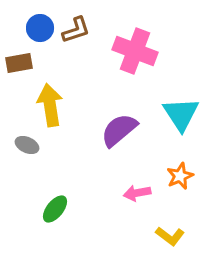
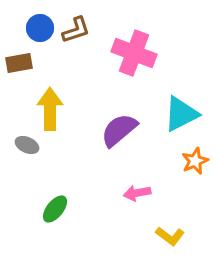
pink cross: moved 1 px left, 2 px down
yellow arrow: moved 4 px down; rotated 9 degrees clockwise
cyan triangle: rotated 36 degrees clockwise
orange star: moved 15 px right, 15 px up
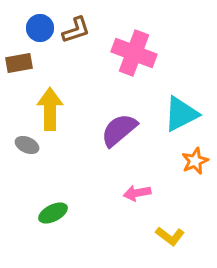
green ellipse: moved 2 px left, 4 px down; rotated 24 degrees clockwise
